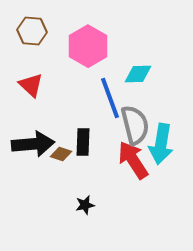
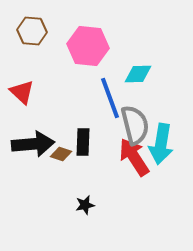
pink hexagon: rotated 24 degrees counterclockwise
red triangle: moved 9 px left, 7 px down
red arrow: moved 1 px right, 3 px up
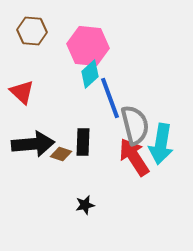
cyan diamond: moved 48 px left; rotated 40 degrees counterclockwise
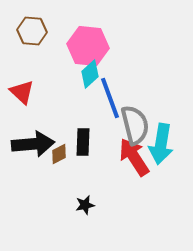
brown diamond: moved 2 px left; rotated 45 degrees counterclockwise
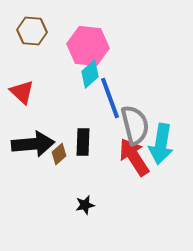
brown diamond: rotated 15 degrees counterclockwise
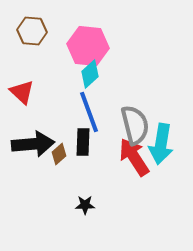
blue line: moved 21 px left, 14 px down
black star: rotated 12 degrees clockwise
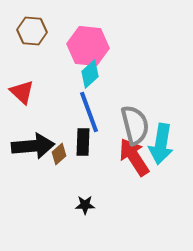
black arrow: moved 2 px down
